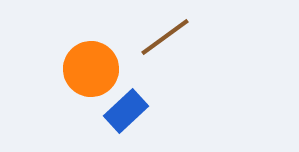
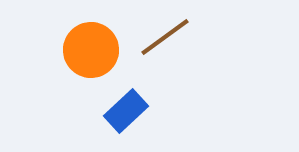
orange circle: moved 19 px up
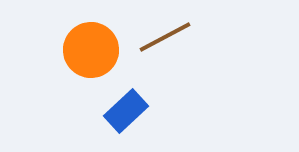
brown line: rotated 8 degrees clockwise
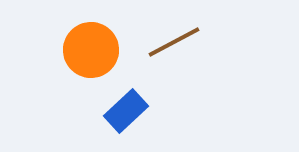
brown line: moved 9 px right, 5 px down
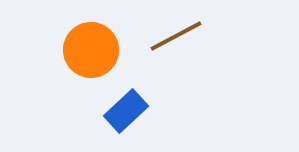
brown line: moved 2 px right, 6 px up
